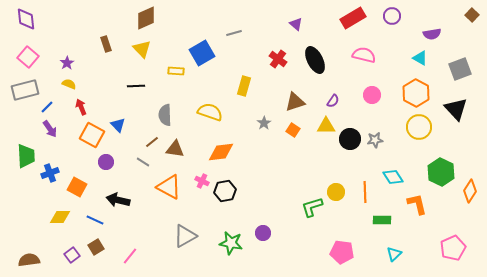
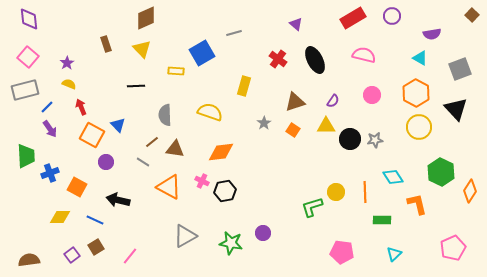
purple diamond at (26, 19): moved 3 px right
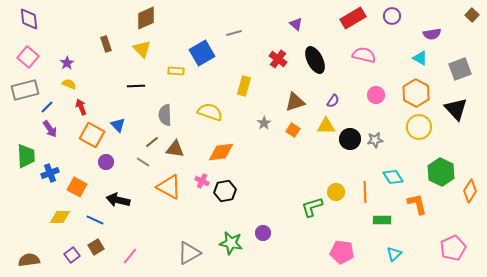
pink circle at (372, 95): moved 4 px right
gray triangle at (185, 236): moved 4 px right, 17 px down
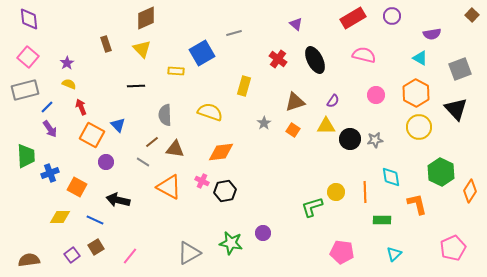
cyan diamond at (393, 177): moved 2 px left; rotated 25 degrees clockwise
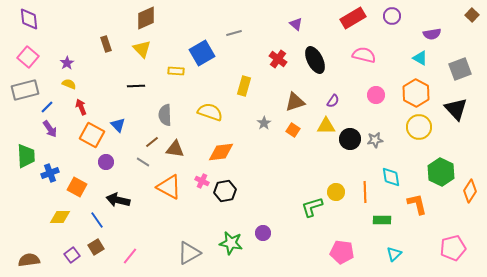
blue line at (95, 220): moved 2 px right; rotated 30 degrees clockwise
pink pentagon at (453, 248): rotated 10 degrees clockwise
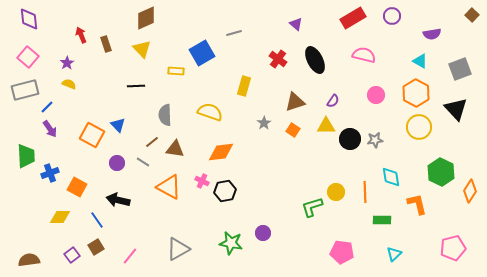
cyan triangle at (420, 58): moved 3 px down
red arrow at (81, 107): moved 72 px up
purple circle at (106, 162): moved 11 px right, 1 px down
gray triangle at (189, 253): moved 11 px left, 4 px up
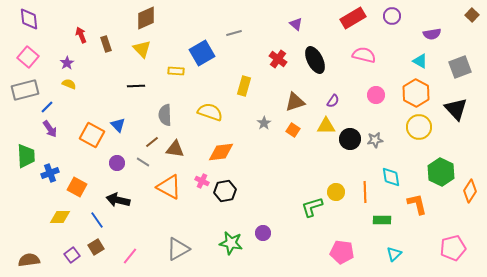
gray square at (460, 69): moved 2 px up
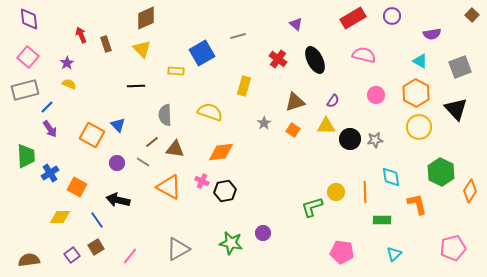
gray line at (234, 33): moved 4 px right, 3 px down
blue cross at (50, 173): rotated 12 degrees counterclockwise
